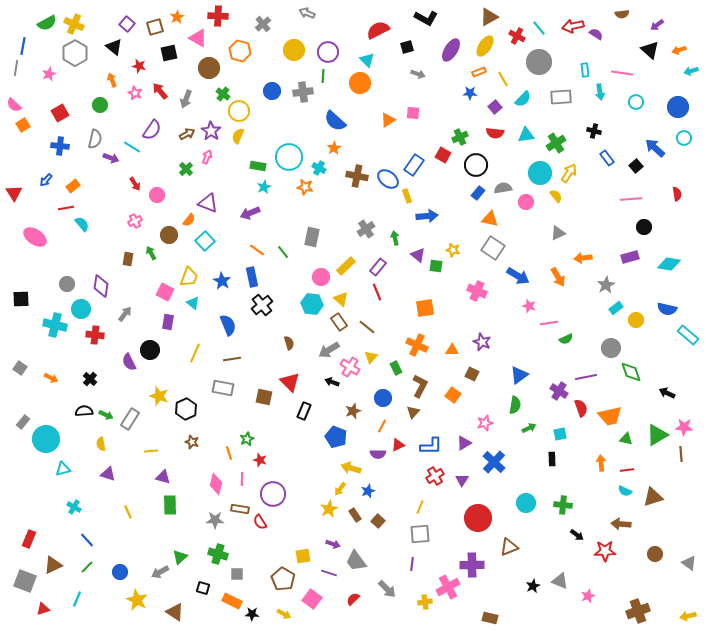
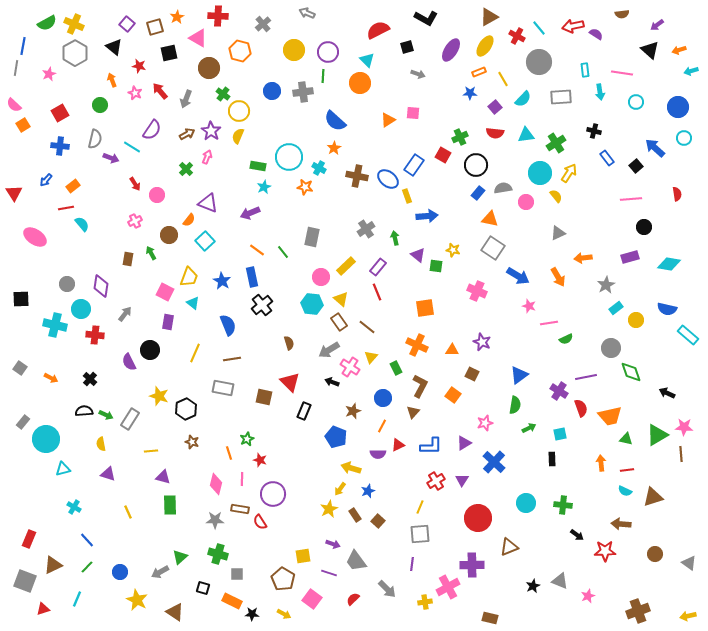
red cross at (435, 476): moved 1 px right, 5 px down
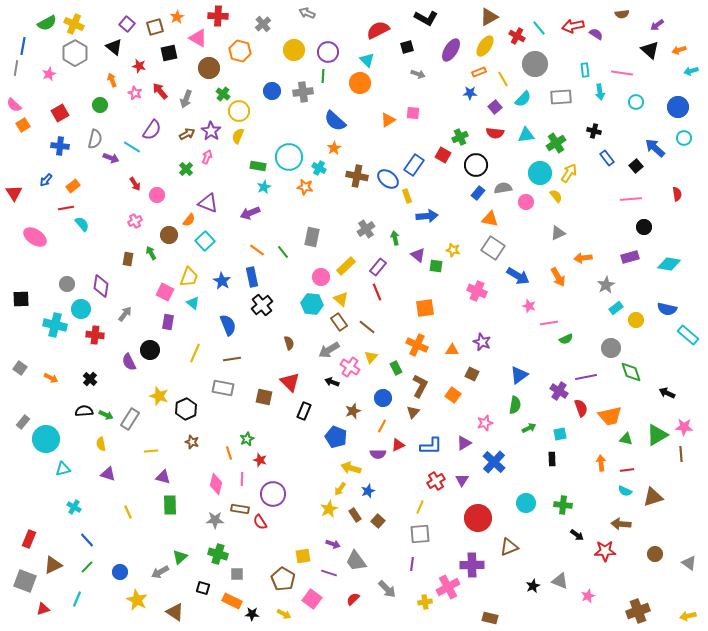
gray circle at (539, 62): moved 4 px left, 2 px down
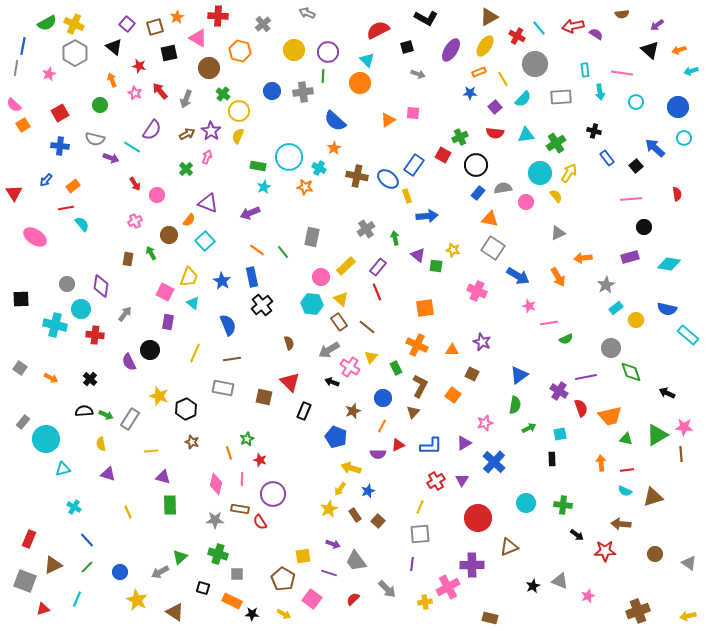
gray semicircle at (95, 139): rotated 90 degrees clockwise
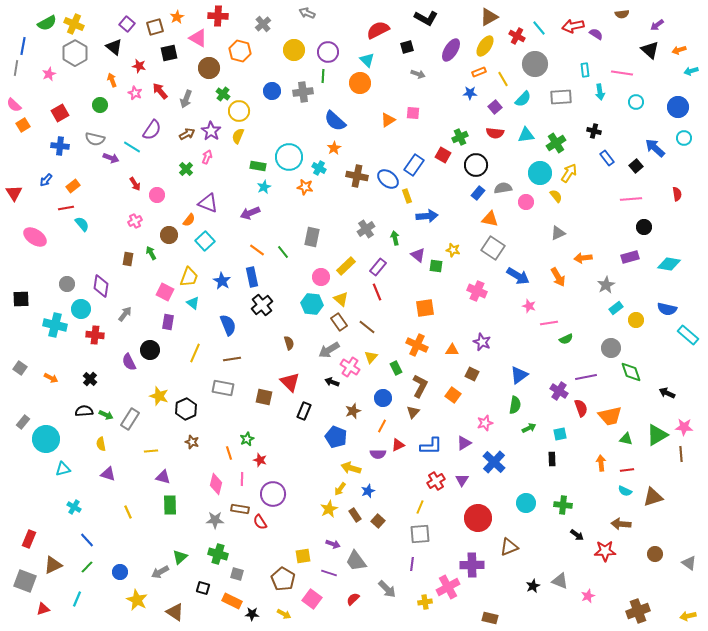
gray square at (237, 574): rotated 16 degrees clockwise
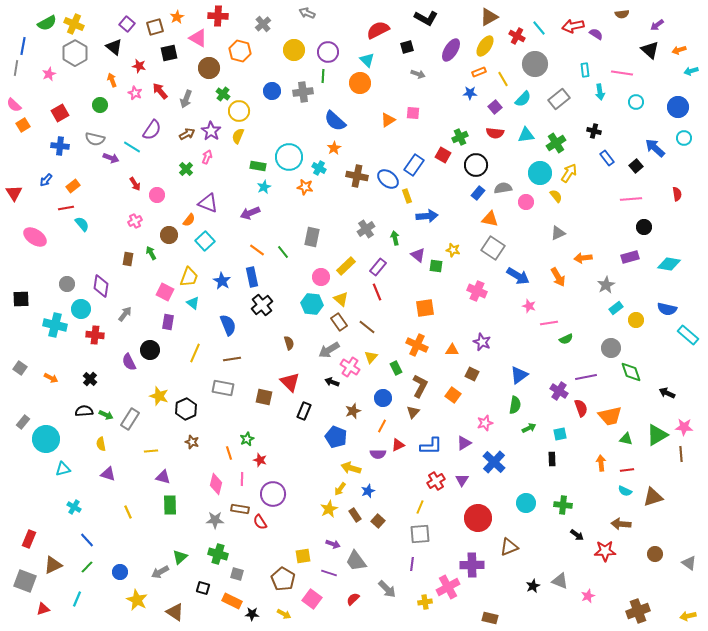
gray rectangle at (561, 97): moved 2 px left, 2 px down; rotated 35 degrees counterclockwise
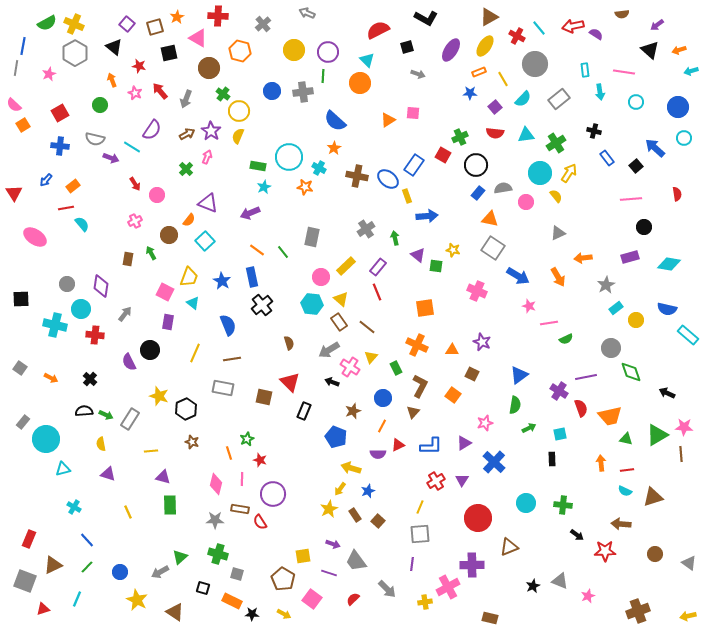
pink line at (622, 73): moved 2 px right, 1 px up
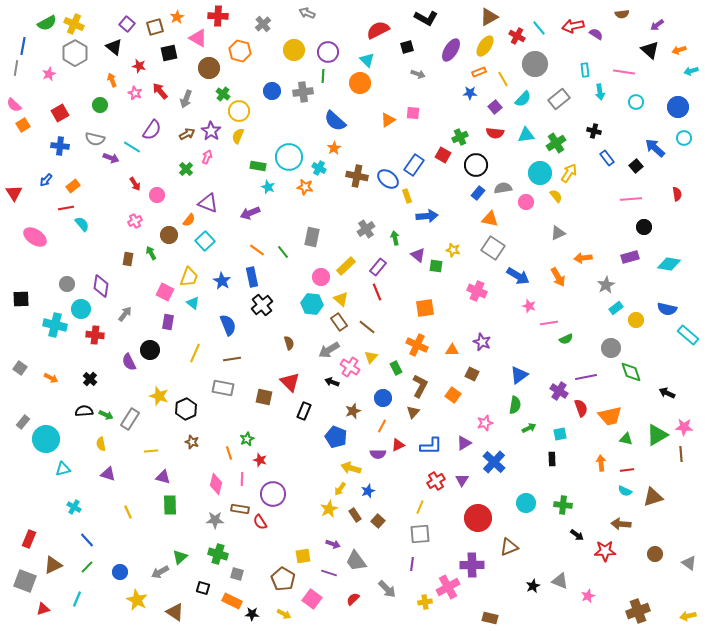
cyan star at (264, 187): moved 4 px right; rotated 24 degrees counterclockwise
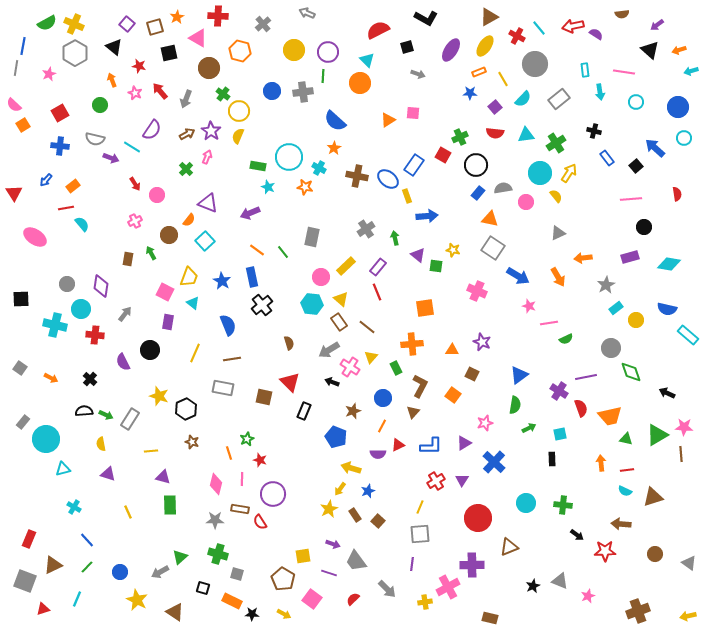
orange cross at (417, 345): moved 5 px left, 1 px up; rotated 30 degrees counterclockwise
purple semicircle at (129, 362): moved 6 px left
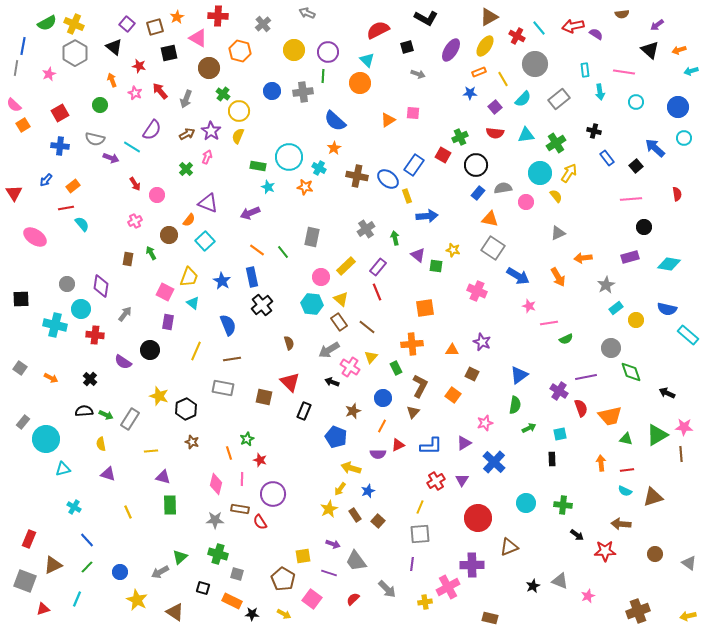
yellow line at (195, 353): moved 1 px right, 2 px up
purple semicircle at (123, 362): rotated 30 degrees counterclockwise
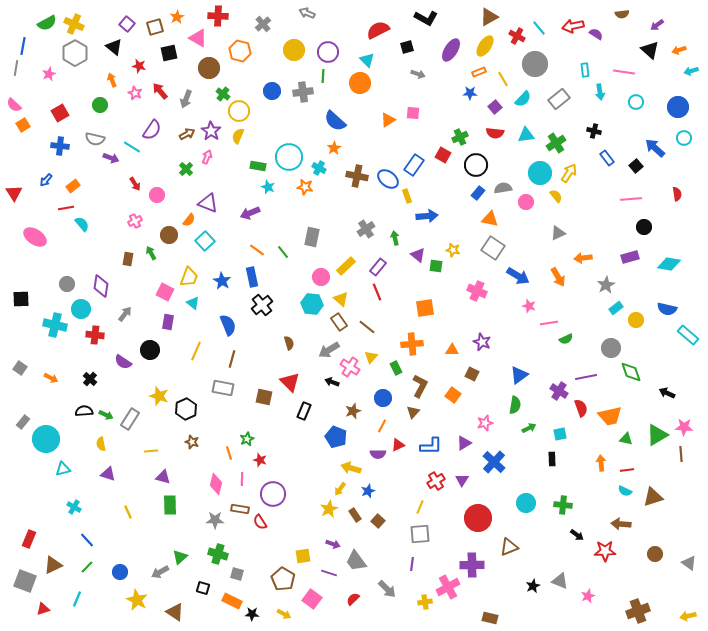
brown line at (232, 359): rotated 66 degrees counterclockwise
